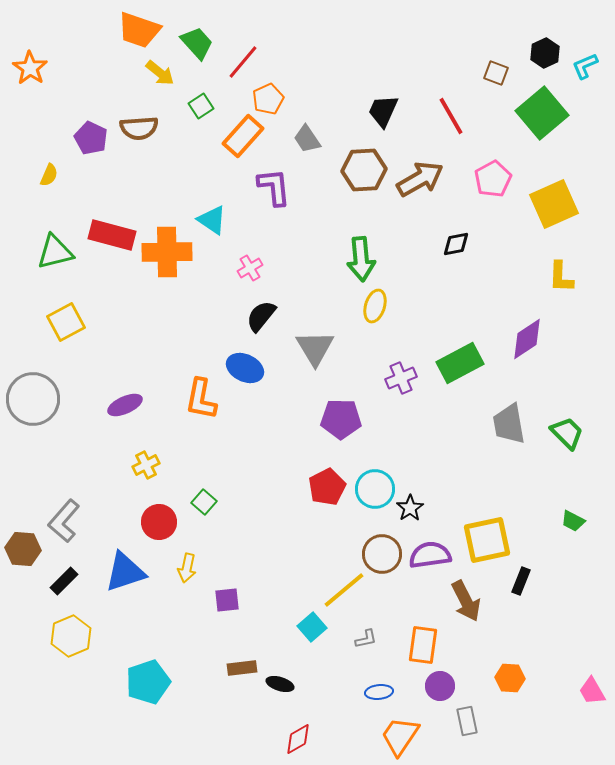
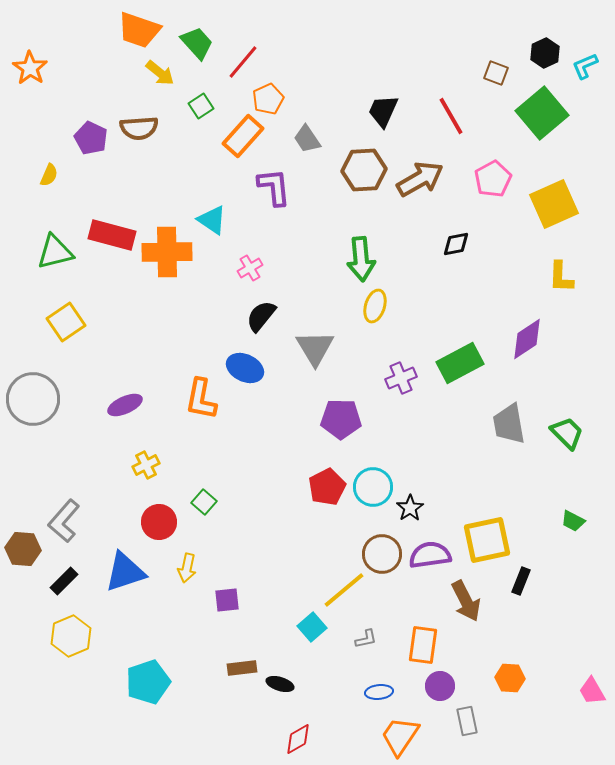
yellow square at (66, 322): rotated 6 degrees counterclockwise
cyan circle at (375, 489): moved 2 px left, 2 px up
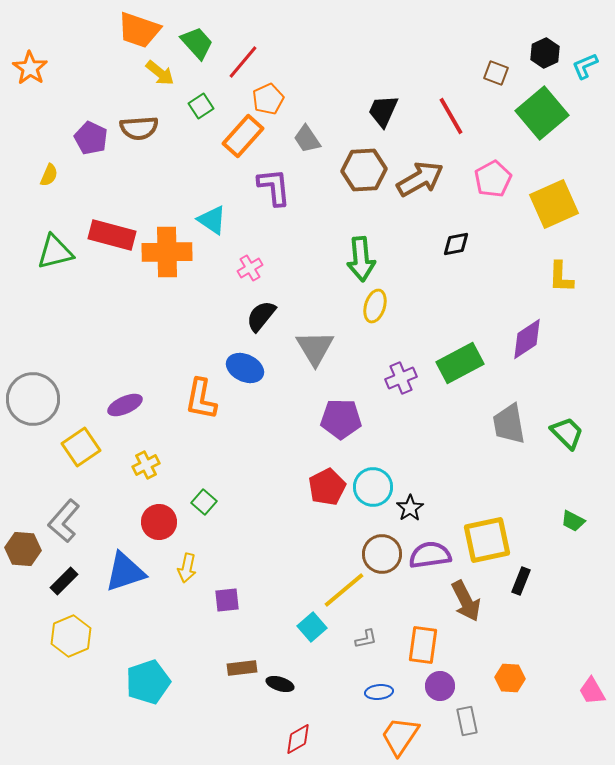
yellow square at (66, 322): moved 15 px right, 125 px down
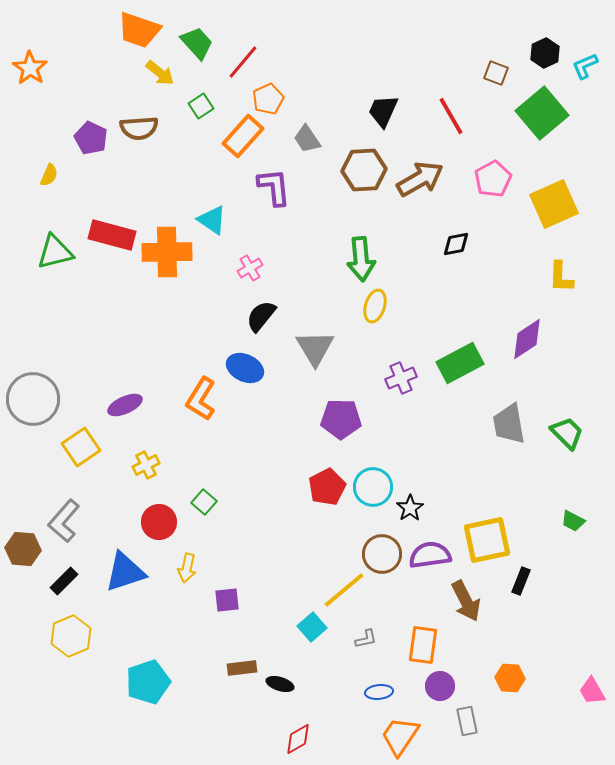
orange L-shape at (201, 399): rotated 21 degrees clockwise
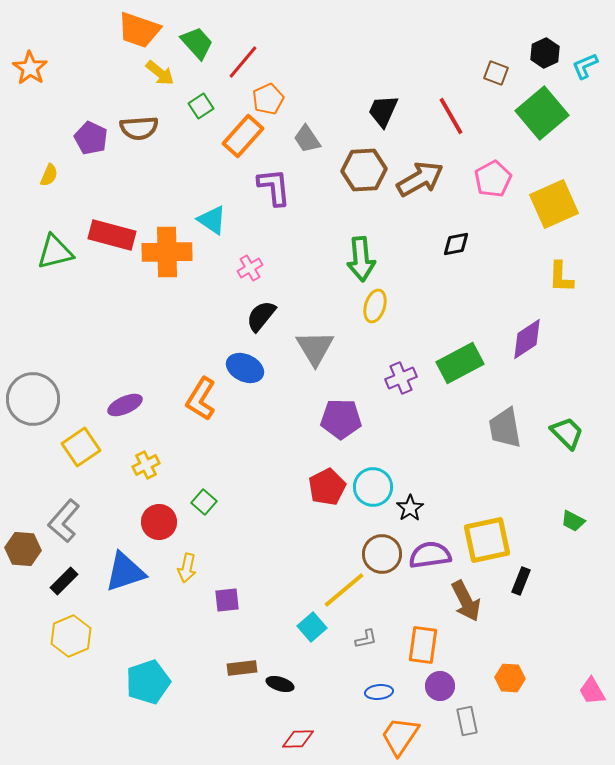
gray trapezoid at (509, 424): moved 4 px left, 4 px down
red diamond at (298, 739): rotated 28 degrees clockwise
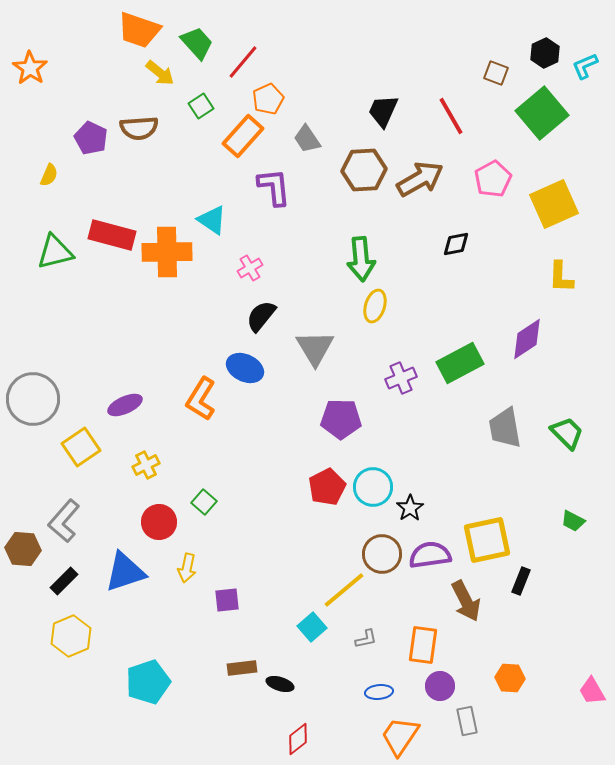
red diamond at (298, 739): rotated 36 degrees counterclockwise
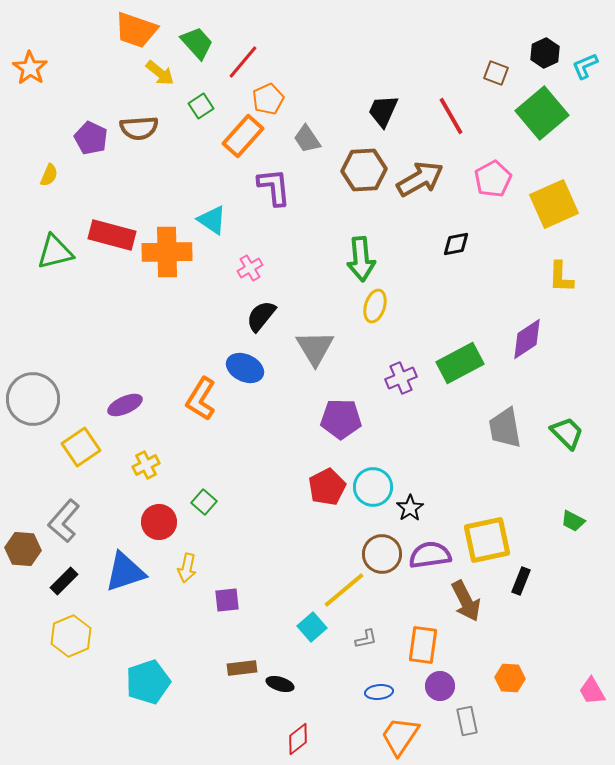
orange trapezoid at (139, 30): moved 3 px left
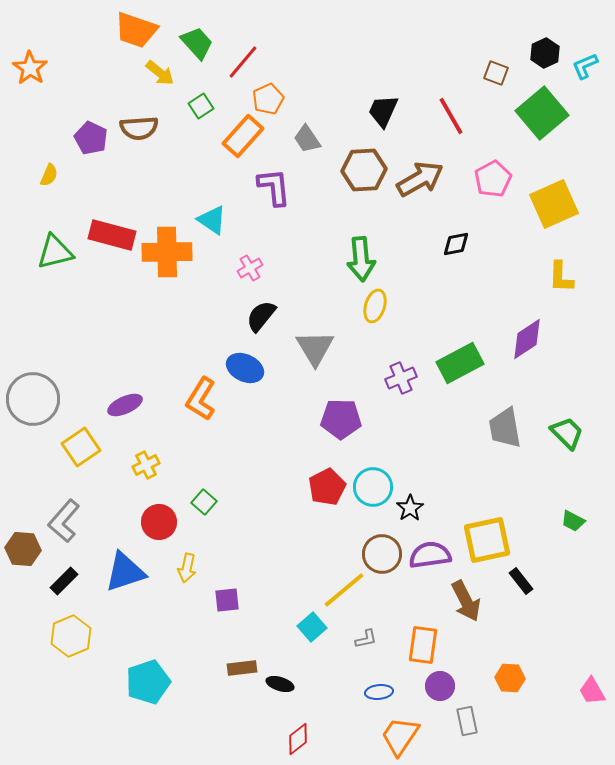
black rectangle at (521, 581): rotated 60 degrees counterclockwise
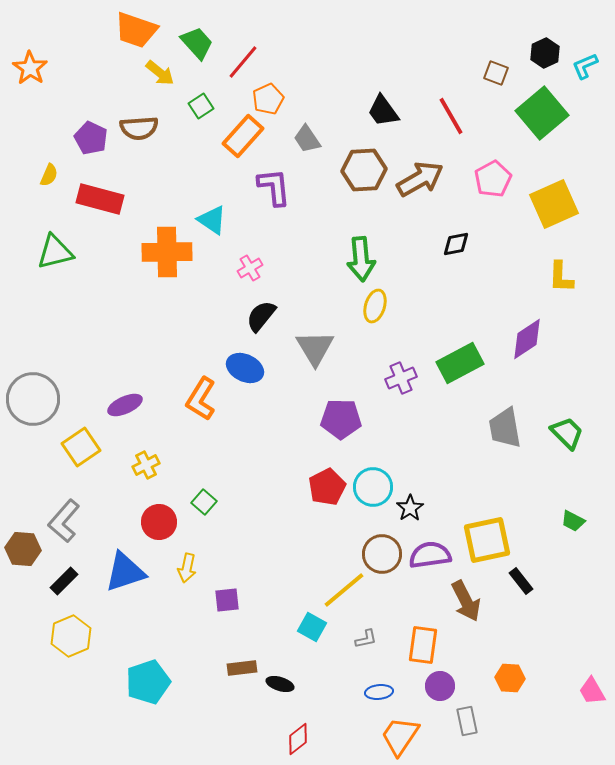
black trapezoid at (383, 111): rotated 60 degrees counterclockwise
red rectangle at (112, 235): moved 12 px left, 36 px up
cyan square at (312, 627): rotated 20 degrees counterclockwise
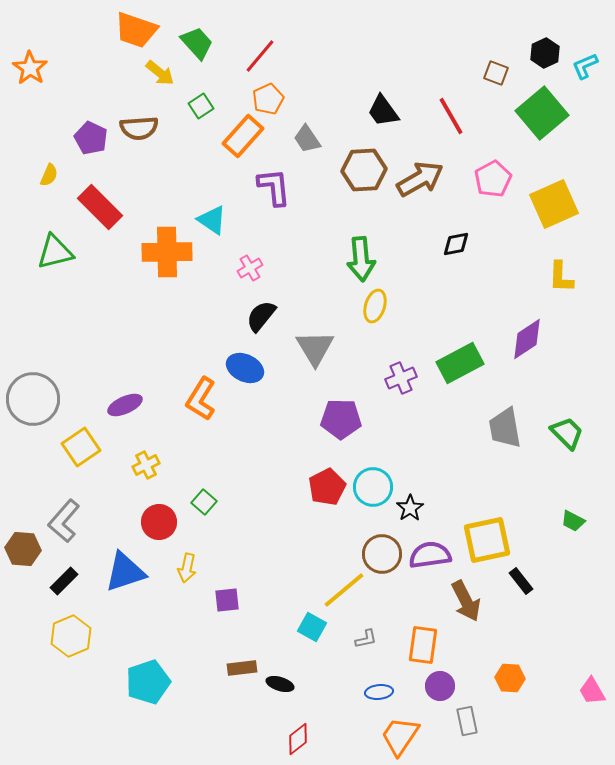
red line at (243, 62): moved 17 px right, 6 px up
red rectangle at (100, 199): moved 8 px down; rotated 30 degrees clockwise
